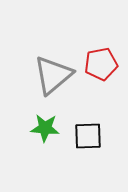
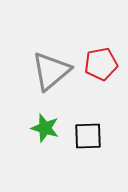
gray triangle: moved 2 px left, 4 px up
green star: rotated 12 degrees clockwise
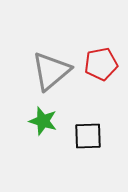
green star: moved 2 px left, 7 px up
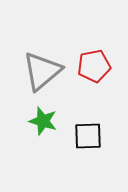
red pentagon: moved 7 px left, 2 px down
gray triangle: moved 9 px left
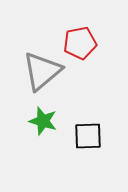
red pentagon: moved 14 px left, 23 px up
